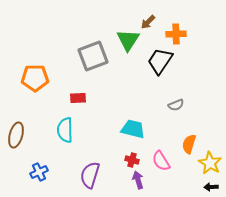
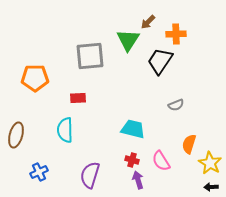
gray square: moved 3 px left; rotated 16 degrees clockwise
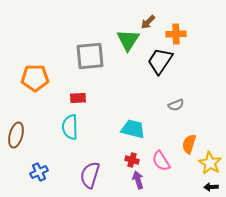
cyan semicircle: moved 5 px right, 3 px up
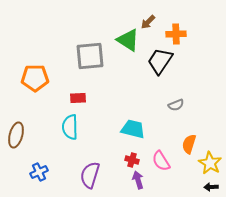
green triangle: rotated 30 degrees counterclockwise
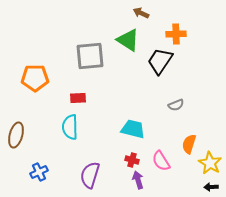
brown arrow: moved 7 px left, 9 px up; rotated 70 degrees clockwise
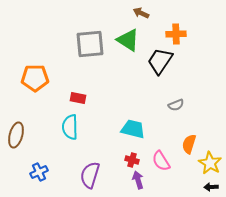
gray square: moved 12 px up
red rectangle: rotated 14 degrees clockwise
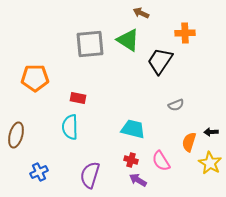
orange cross: moved 9 px right, 1 px up
orange semicircle: moved 2 px up
red cross: moved 1 px left
purple arrow: rotated 42 degrees counterclockwise
black arrow: moved 55 px up
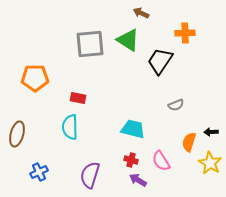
brown ellipse: moved 1 px right, 1 px up
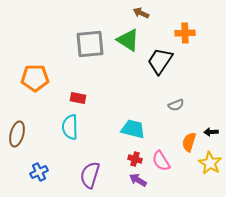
red cross: moved 4 px right, 1 px up
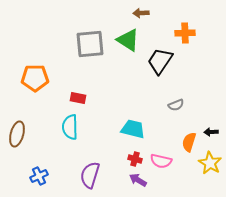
brown arrow: rotated 28 degrees counterclockwise
pink semicircle: rotated 45 degrees counterclockwise
blue cross: moved 4 px down
